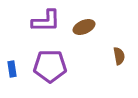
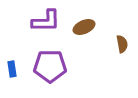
brown semicircle: moved 3 px right, 12 px up
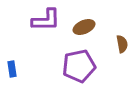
purple L-shape: moved 1 px up
purple pentagon: moved 29 px right; rotated 12 degrees counterclockwise
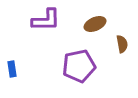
brown ellipse: moved 11 px right, 3 px up
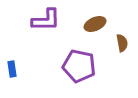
brown semicircle: moved 1 px up
purple pentagon: rotated 24 degrees clockwise
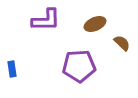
brown semicircle: rotated 36 degrees counterclockwise
purple pentagon: rotated 16 degrees counterclockwise
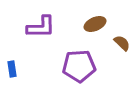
purple L-shape: moved 5 px left, 7 px down
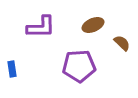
brown ellipse: moved 2 px left, 1 px down
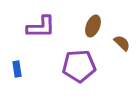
brown ellipse: moved 1 px down; rotated 45 degrees counterclockwise
blue rectangle: moved 5 px right
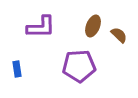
brown semicircle: moved 3 px left, 8 px up
